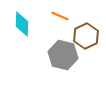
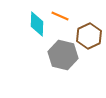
cyan diamond: moved 15 px right
brown hexagon: moved 3 px right
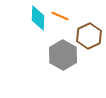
cyan diamond: moved 1 px right, 6 px up
gray hexagon: rotated 16 degrees clockwise
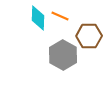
brown hexagon: rotated 25 degrees clockwise
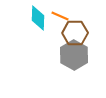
brown hexagon: moved 14 px left, 3 px up
gray hexagon: moved 11 px right
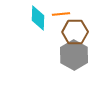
orange line: moved 1 px right, 2 px up; rotated 30 degrees counterclockwise
brown hexagon: moved 1 px up
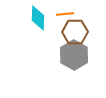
orange line: moved 4 px right
